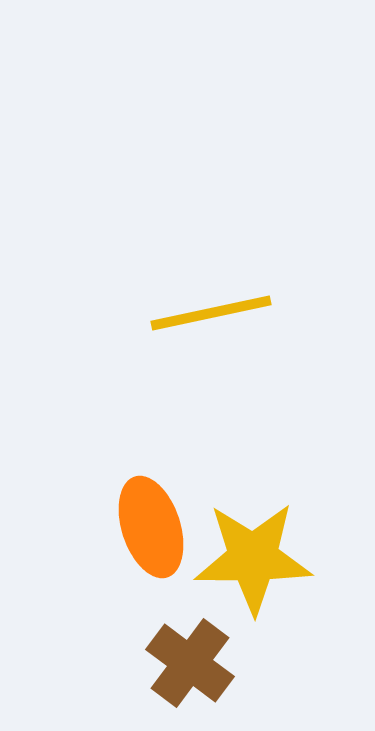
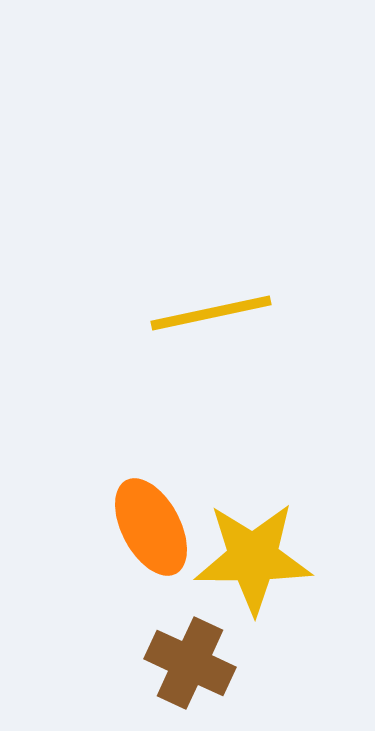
orange ellipse: rotated 10 degrees counterclockwise
brown cross: rotated 12 degrees counterclockwise
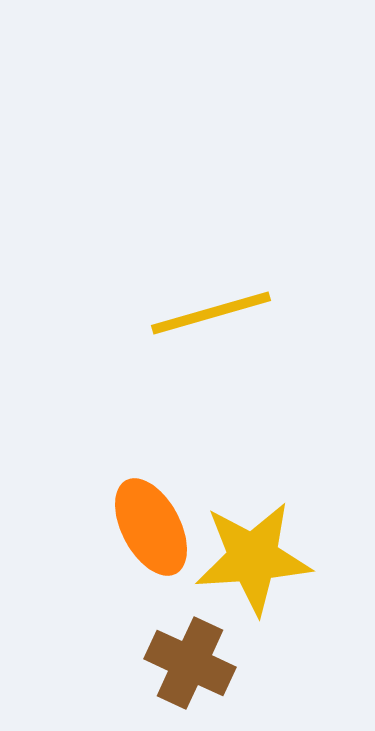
yellow line: rotated 4 degrees counterclockwise
yellow star: rotated 4 degrees counterclockwise
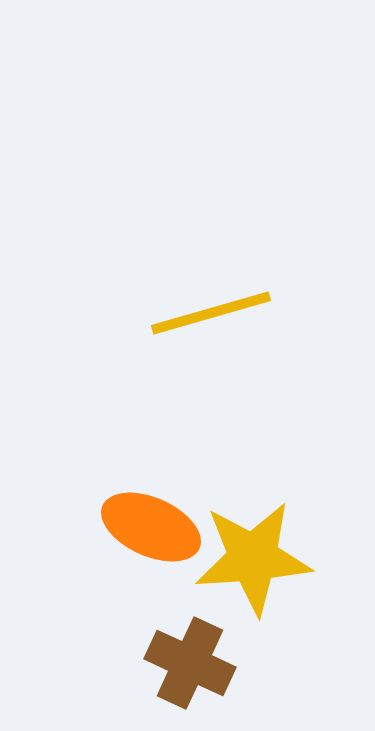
orange ellipse: rotated 38 degrees counterclockwise
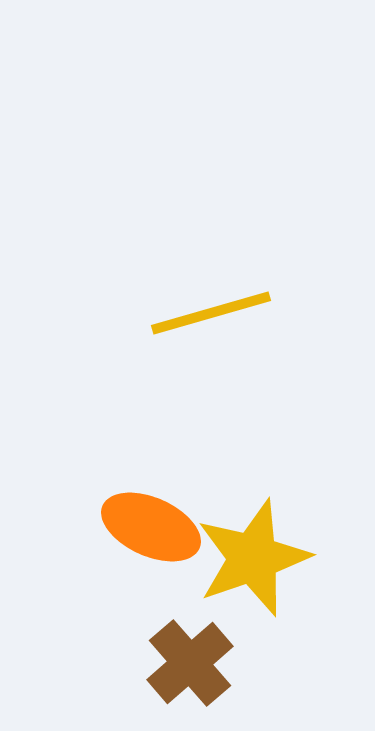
yellow star: rotated 15 degrees counterclockwise
brown cross: rotated 24 degrees clockwise
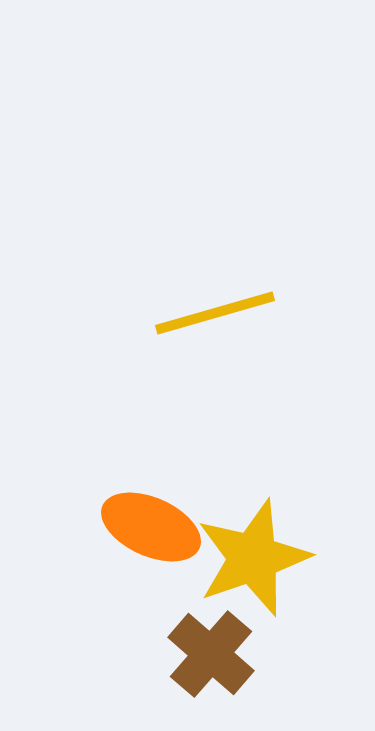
yellow line: moved 4 px right
brown cross: moved 21 px right, 9 px up; rotated 8 degrees counterclockwise
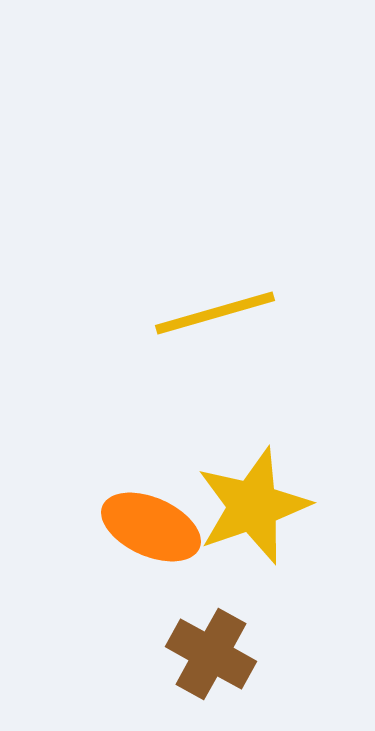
yellow star: moved 52 px up
brown cross: rotated 12 degrees counterclockwise
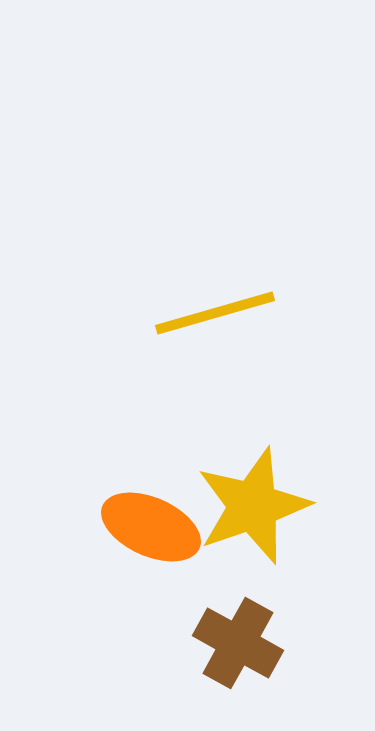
brown cross: moved 27 px right, 11 px up
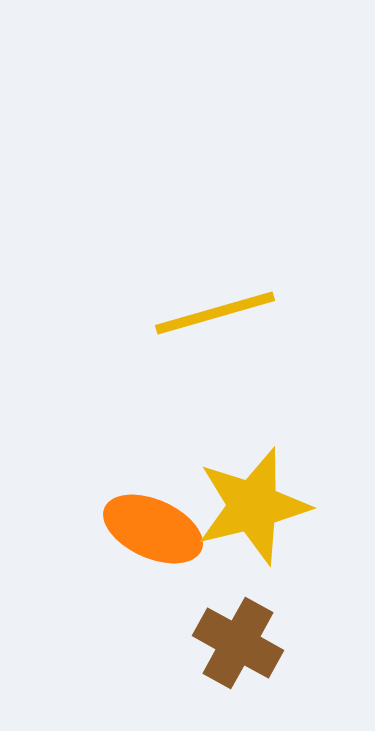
yellow star: rotated 5 degrees clockwise
orange ellipse: moved 2 px right, 2 px down
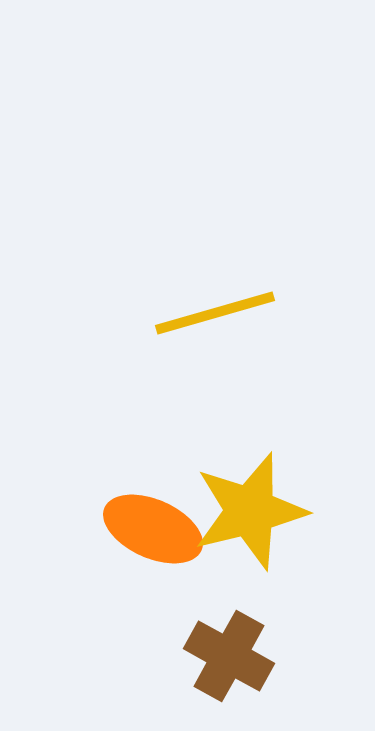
yellow star: moved 3 px left, 5 px down
brown cross: moved 9 px left, 13 px down
